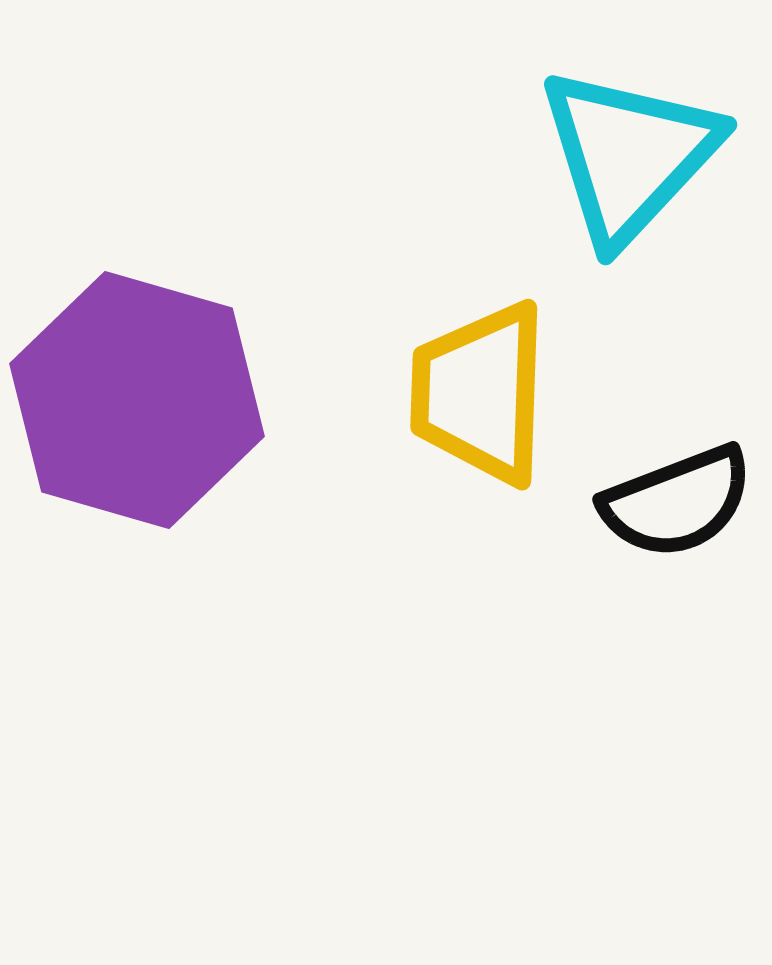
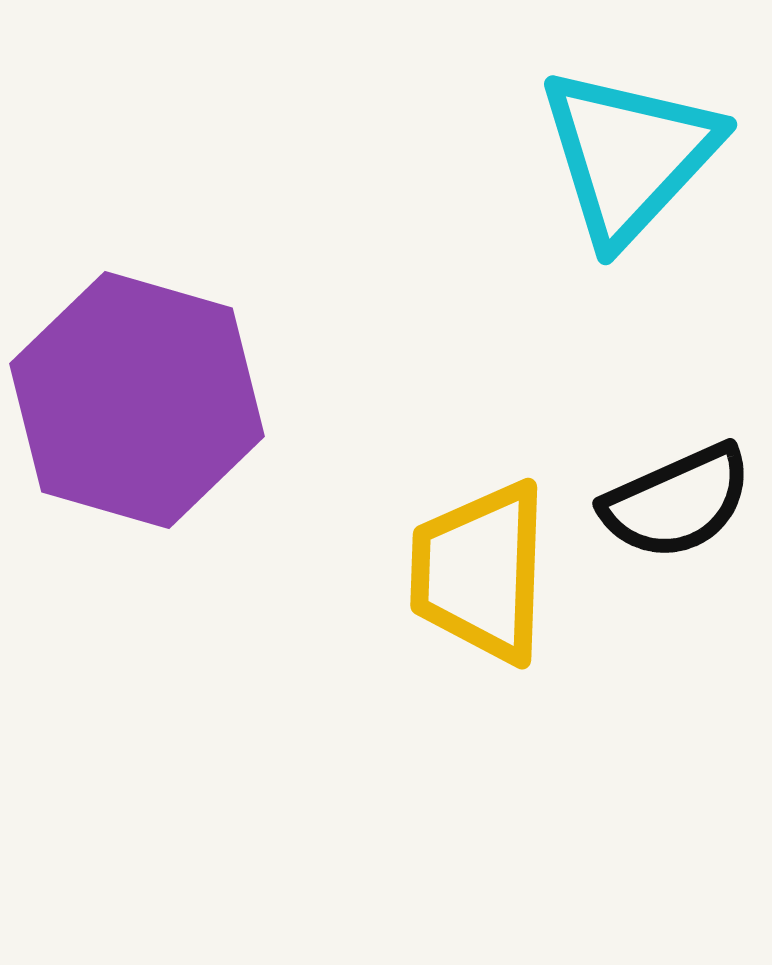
yellow trapezoid: moved 179 px down
black semicircle: rotated 3 degrees counterclockwise
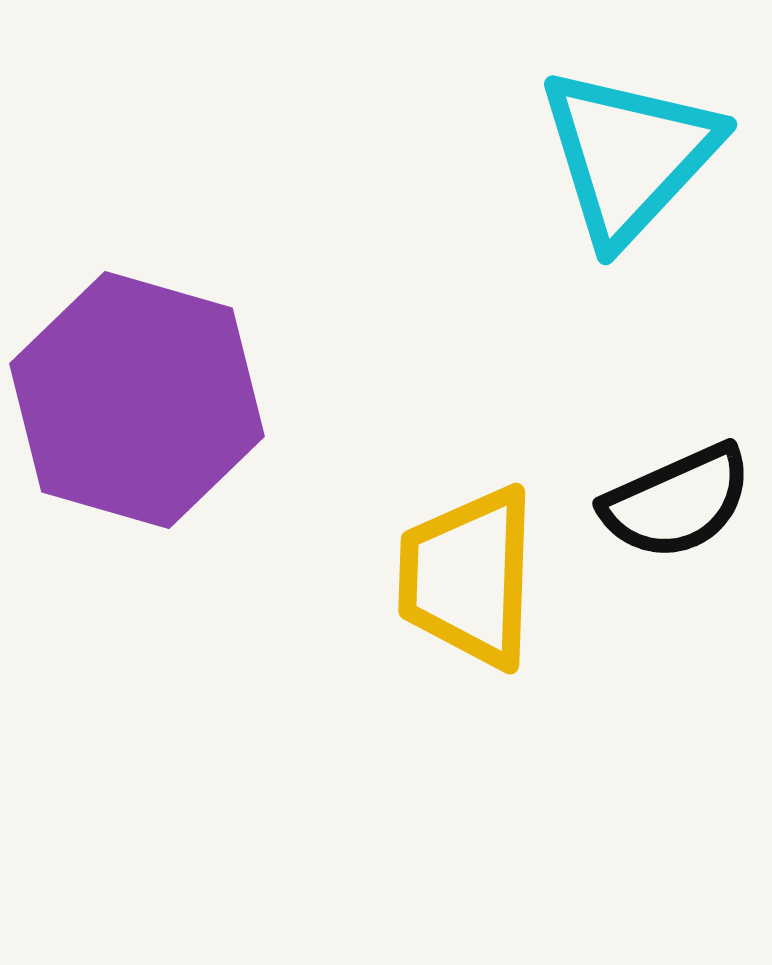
yellow trapezoid: moved 12 px left, 5 px down
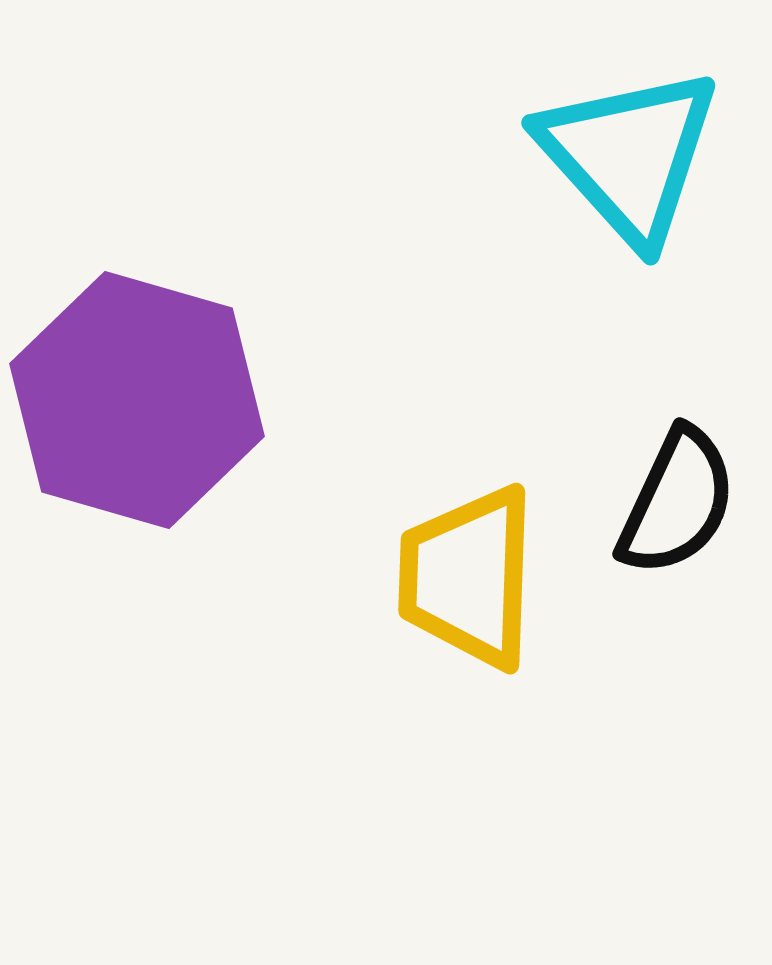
cyan triangle: rotated 25 degrees counterclockwise
black semicircle: rotated 41 degrees counterclockwise
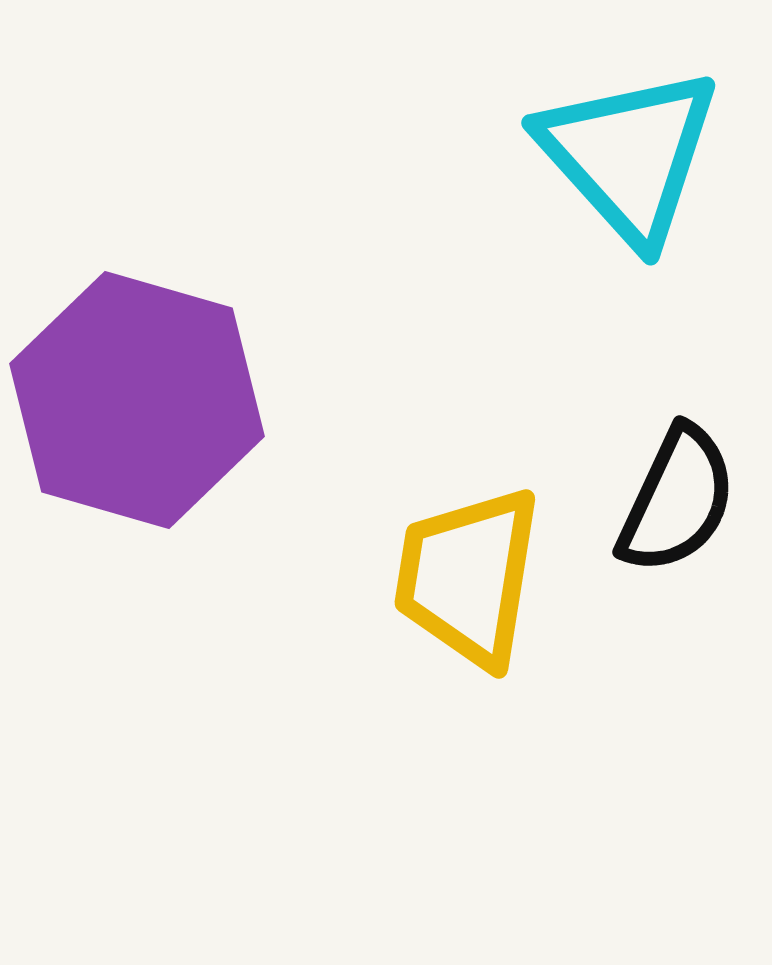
black semicircle: moved 2 px up
yellow trapezoid: rotated 7 degrees clockwise
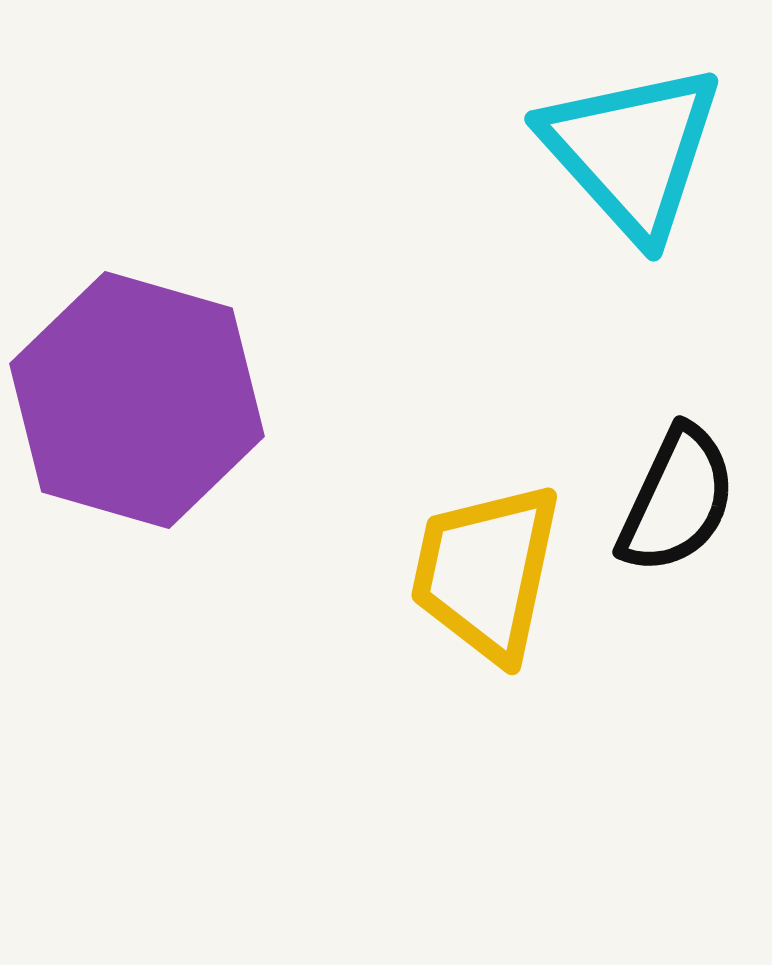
cyan triangle: moved 3 px right, 4 px up
yellow trapezoid: moved 18 px right, 5 px up; rotated 3 degrees clockwise
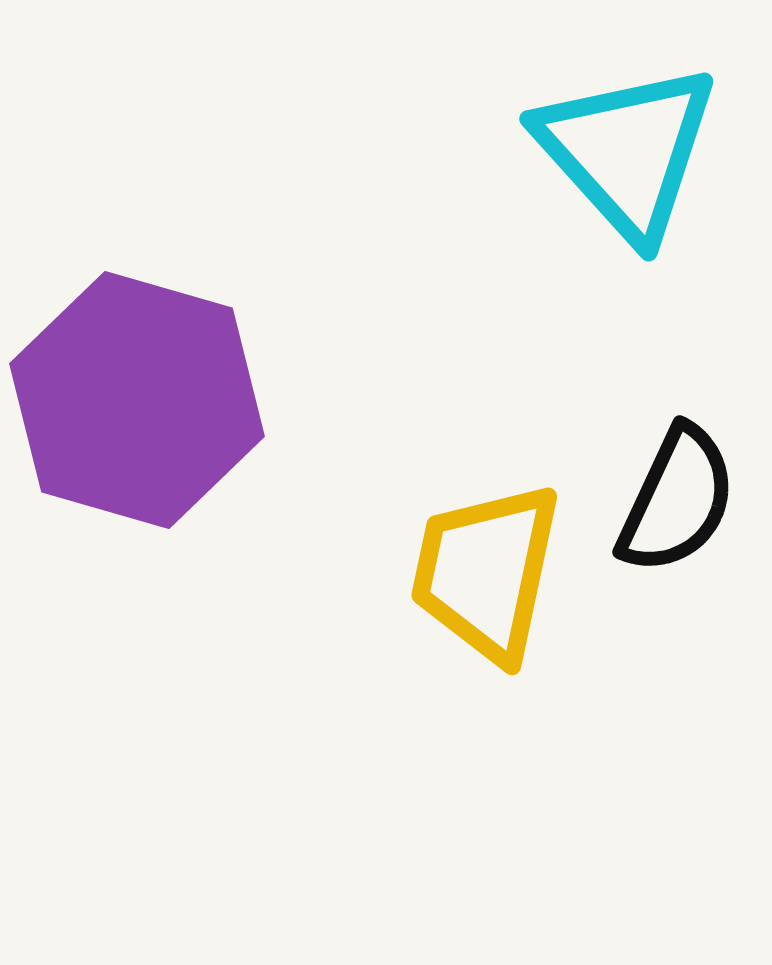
cyan triangle: moved 5 px left
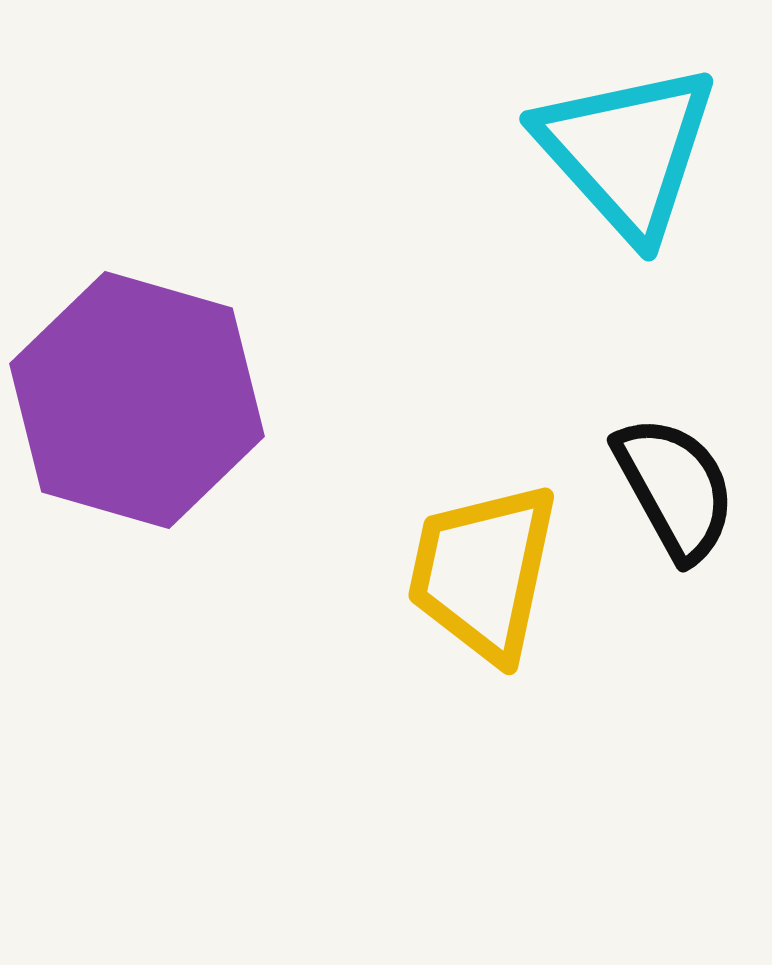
black semicircle: moved 2 px left, 12 px up; rotated 54 degrees counterclockwise
yellow trapezoid: moved 3 px left
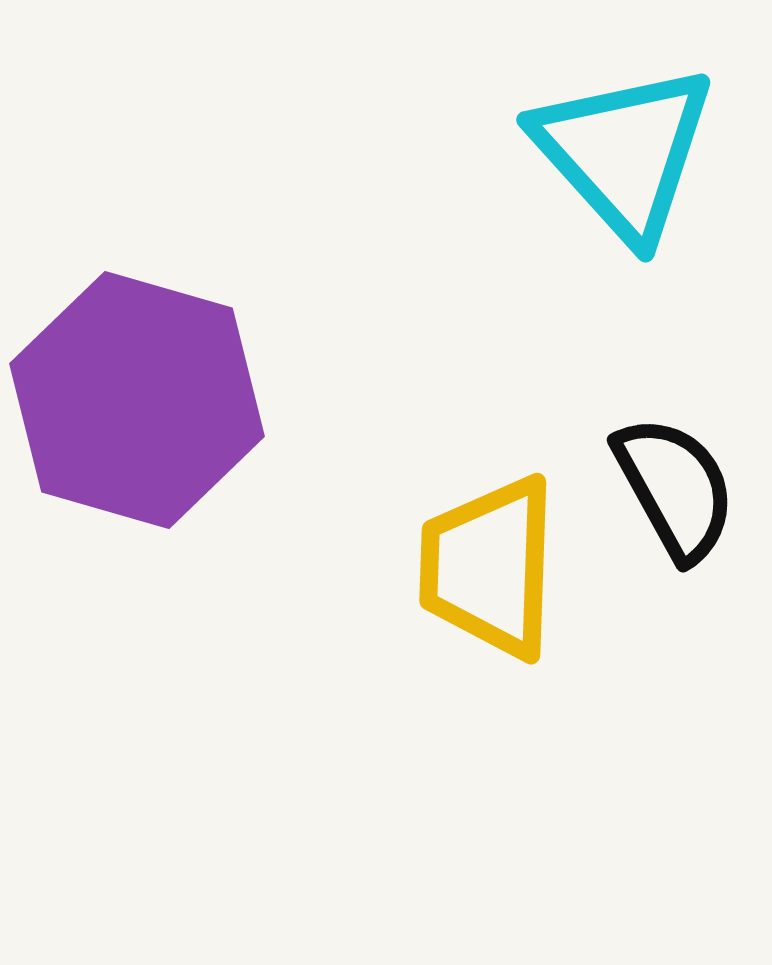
cyan triangle: moved 3 px left, 1 px down
yellow trapezoid: moved 6 px right, 5 px up; rotated 10 degrees counterclockwise
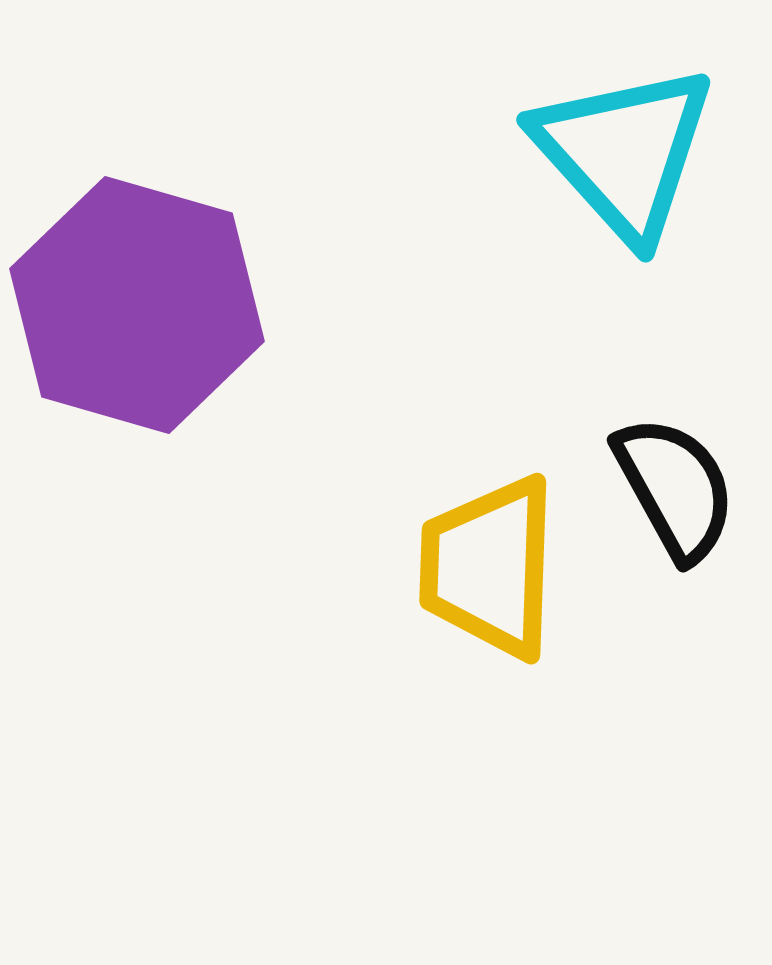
purple hexagon: moved 95 px up
